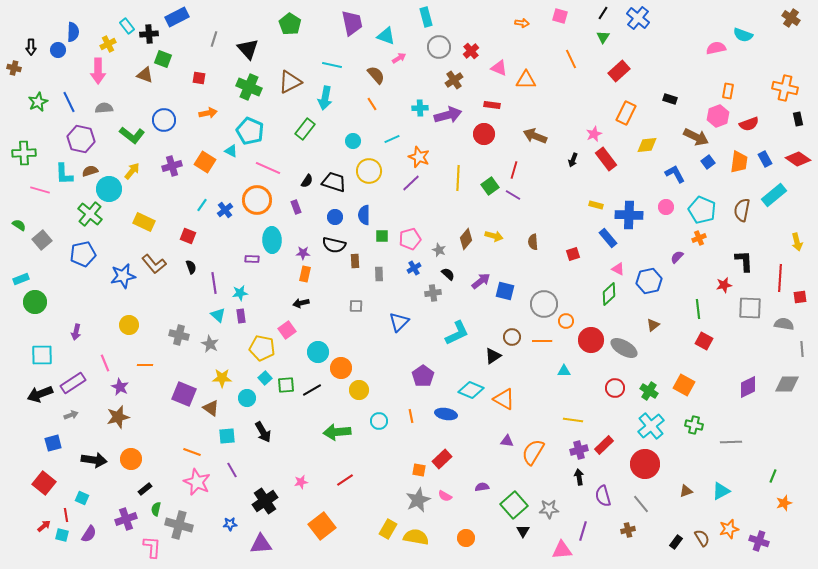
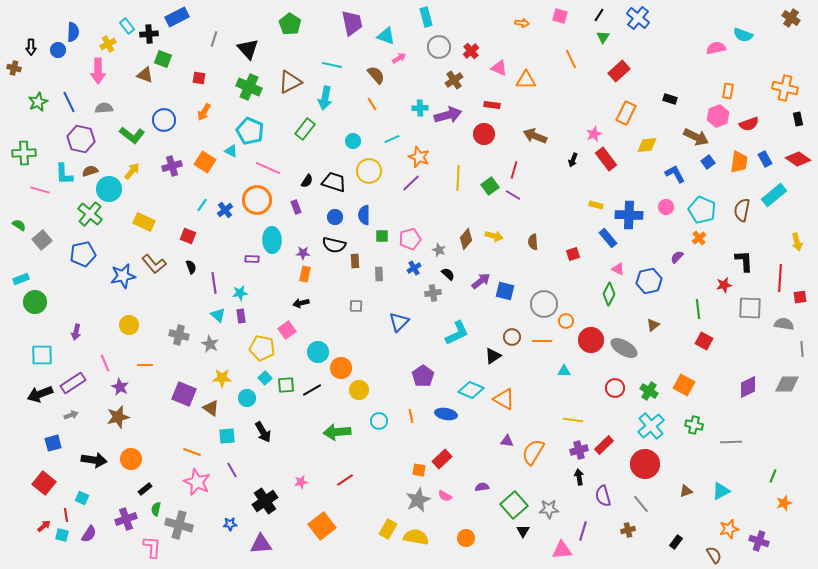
black line at (603, 13): moved 4 px left, 2 px down
orange arrow at (208, 113): moved 4 px left, 1 px up; rotated 132 degrees clockwise
orange cross at (699, 238): rotated 16 degrees counterclockwise
green diamond at (609, 294): rotated 20 degrees counterclockwise
brown semicircle at (702, 538): moved 12 px right, 17 px down
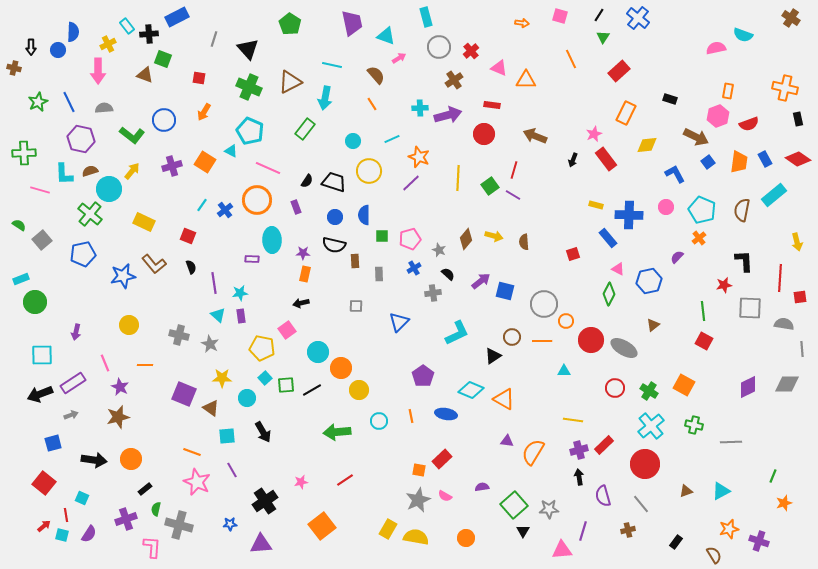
brown semicircle at (533, 242): moved 9 px left
green line at (698, 309): moved 5 px right, 2 px down
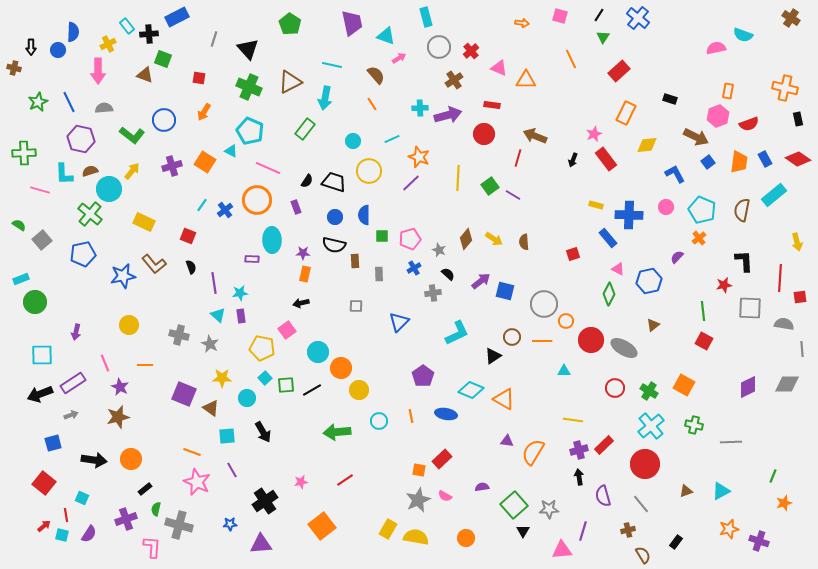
red line at (514, 170): moved 4 px right, 12 px up
yellow arrow at (494, 236): moved 3 px down; rotated 18 degrees clockwise
brown semicircle at (714, 555): moved 71 px left
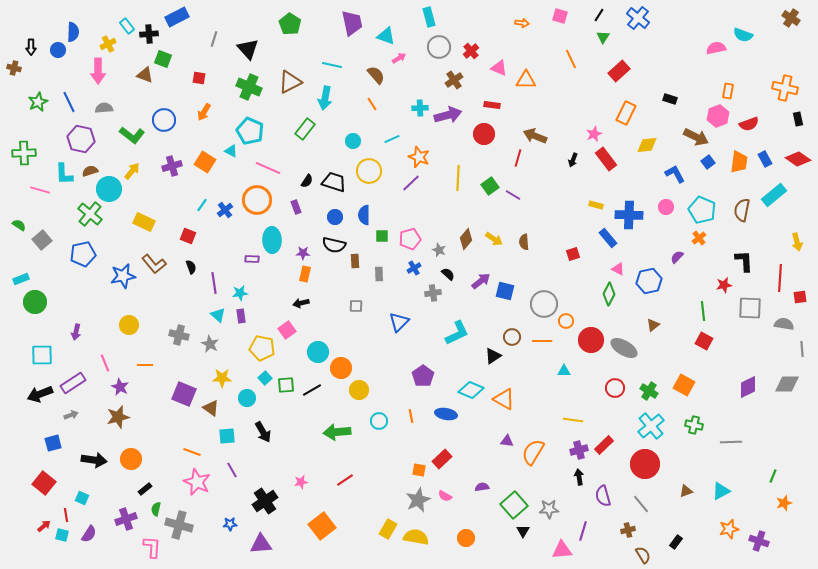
cyan rectangle at (426, 17): moved 3 px right
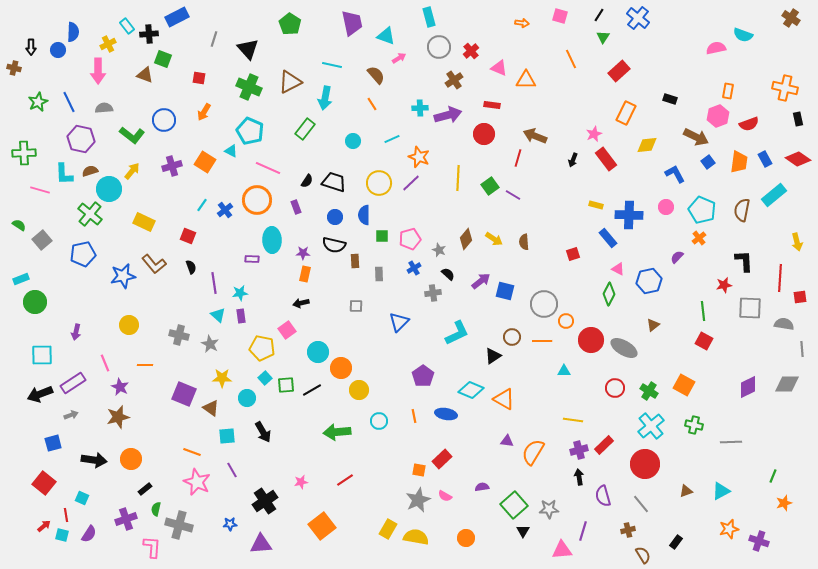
yellow circle at (369, 171): moved 10 px right, 12 px down
orange line at (411, 416): moved 3 px right
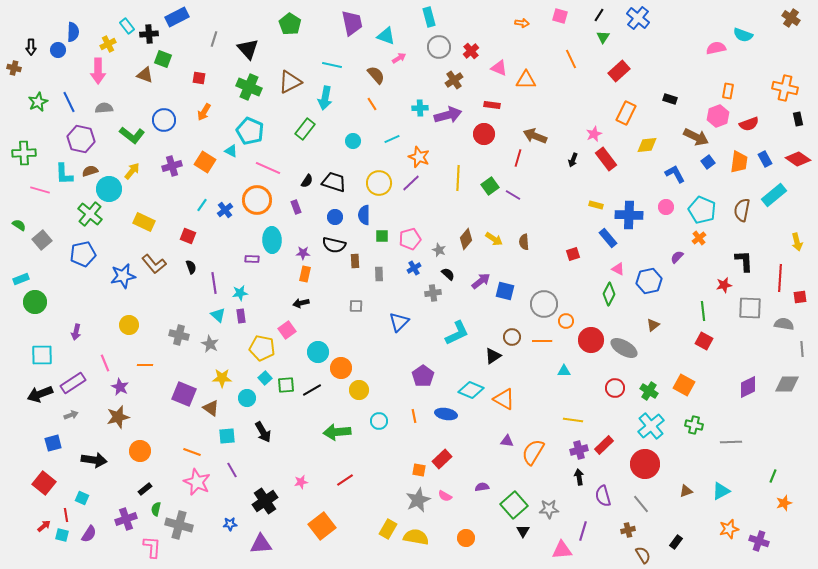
orange circle at (131, 459): moved 9 px right, 8 px up
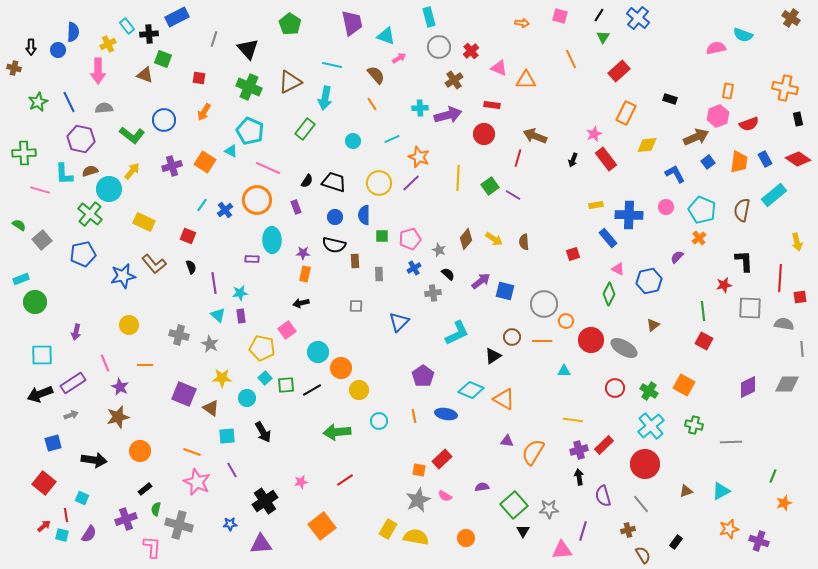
brown arrow at (696, 137): rotated 50 degrees counterclockwise
yellow rectangle at (596, 205): rotated 24 degrees counterclockwise
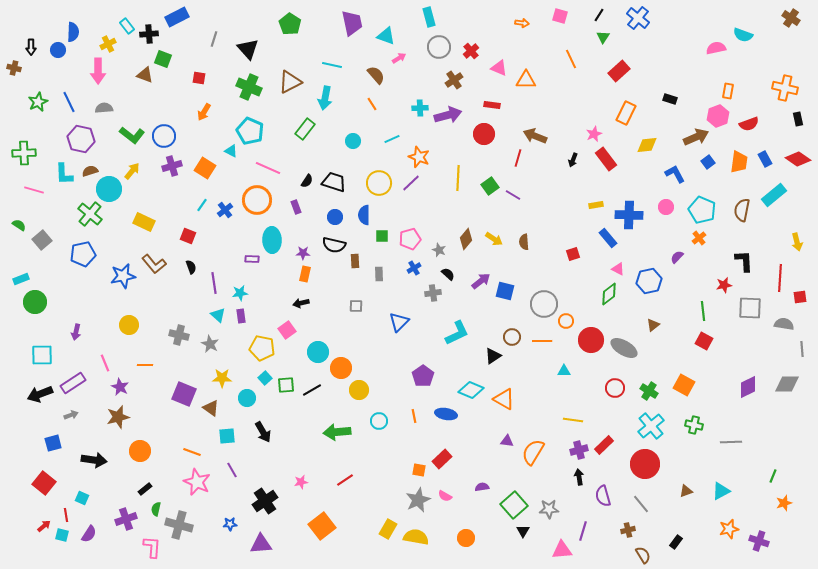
blue circle at (164, 120): moved 16 px down
orange square at (205, 162): moved 6 px down
pink line at (40, 190): moved 6 px left
green diamond at (609, 294): rotated 25 degrees clockwise
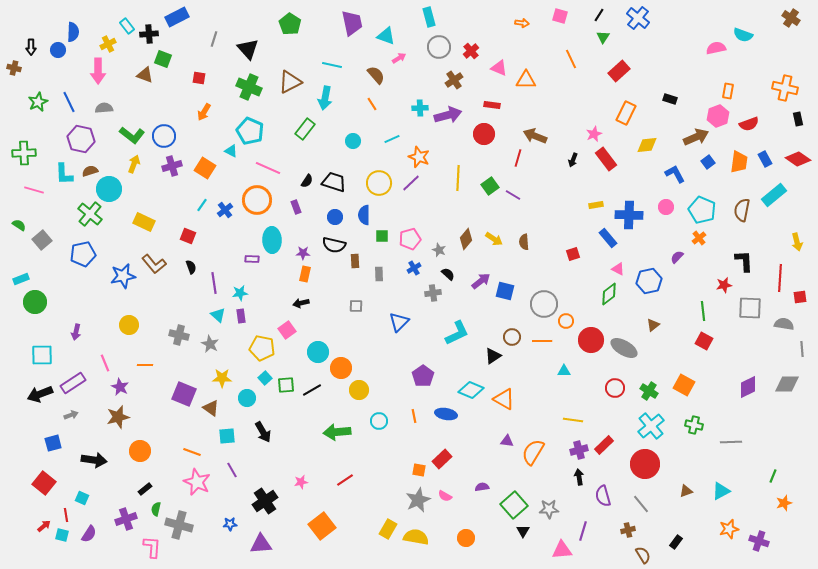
yellow arrow at (132, 171): moved 2 px right, 7 px up; rotated 18 degrees counterclockwise
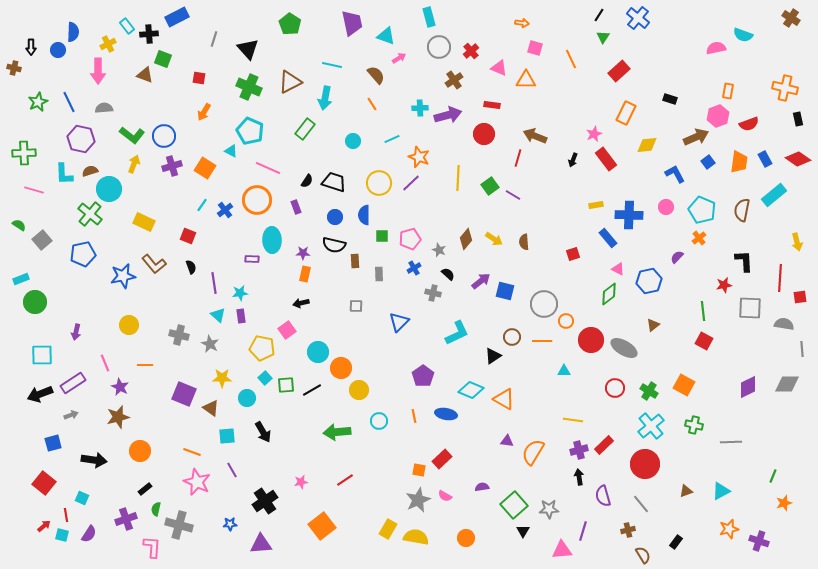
pink square at (560, 16): moved 25 px left, 32 px down
gray cross at (433, 293): rotated 21 degrees clockwise
